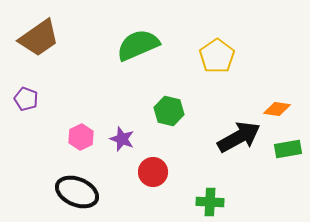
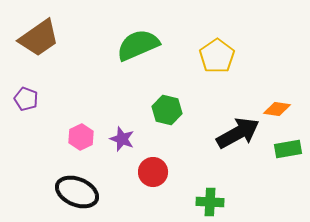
green hexagon: moved 2 px left, 1 px up
black arrow: moved 1 px left, 4 px up
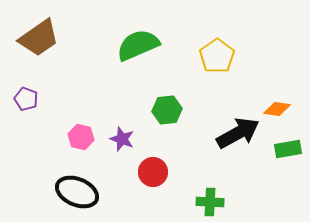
green hexagon: rotated 20 degrees counterclockwise
pink hexagon: rotated 20 degrees counterclockwise
